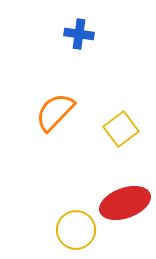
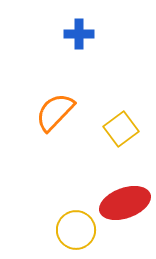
blue cross: rotated 8 degrees counterclockwise
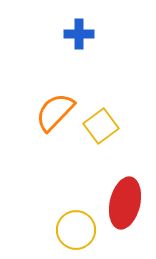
yellow square: moved 20 px left, 3 px up
red ellipse: rotated 57 degrees counterclockwise
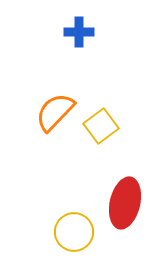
blue cross: moved 2 px up
yellow circle: moved 2 px left, 2 px down
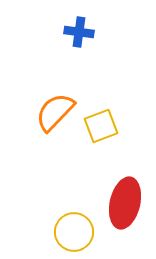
blue cross: rotated 8 degrees clockwise
yellow square: rotated 16 degrees clockwise
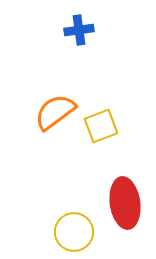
blue cross: moved 2 px up; rotated 16 degrees counterclockwise
orange semicircle: rotated 9 degrees clockwise
red ellipse: rotated 21 degrees counterclockwise
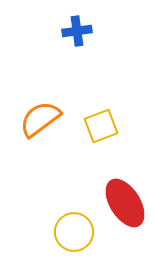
blue cross: moved 2 px left, 1 px down
orange semicircle: moved 15 px left, 7 px down
red ellipse: rotated 24 degrees counterclockwise
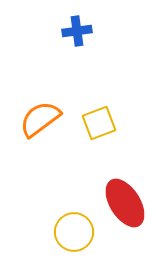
yellow square: moved 2 px left, 3 px up
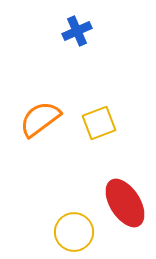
blue cross: rotated 16 degrees counterclockwise
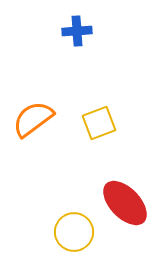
blue cross: rotated 20 degrees clockwise
orange semicircle: moved 7 px left
red ellipse: rotated 12 degrees counterclockwise
